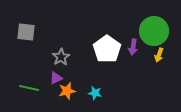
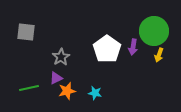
green line: rotated 24 degrees counterclockwise
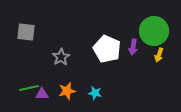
white pentagon: rotated 12 degrees counterclockwise
purple triangle: moved 14 px left, 16 px down; rotated 24 degrees clockwise
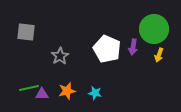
green circle: moved 2 px up
gray star: moved 1 px left, 1 px up
